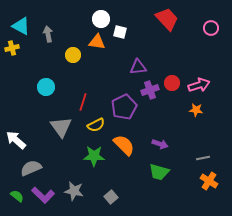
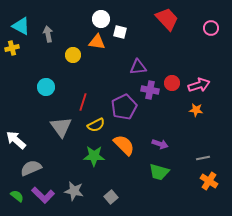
purple cross: rotated 30 degrees clockwise
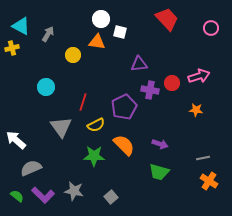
gray arrow: rotated 42 degrees clockwise
purple triangle: moved 1 px right, 3 px up
pink arrow: moved 9 px up
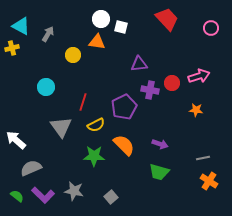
white square: moved 1 px right, 5 px up
